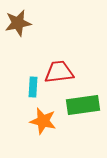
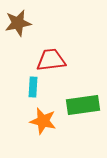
red trapezoid: moved 8 px left, 12 px up
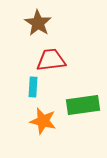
brown star: moved 20 px right; rotated 28 degrees counterclockwise
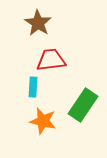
green rectangle: rotated 48 degrees counterclockwise
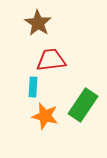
orange star: moved 2 px right, 5 px up
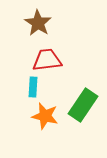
red trapezoid: moved 4 px left
